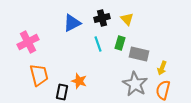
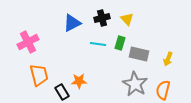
cyan line: rotated 63 degrees counterclockwise
yellow arrow: moved 6 px right, 9 px up
orange star: rotated 21 degrees counterclockwise
black rectangle: rotated 42 degrees counterclockwise
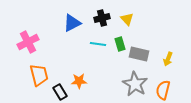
green rectangle: moved 1 px down; rotated 32 degrees counterclockwise
black rectangle: moved 2 px left
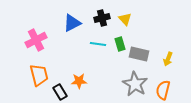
yellow triangle: moved 2 px left
pink cross: moved 8 px right, 2 px up
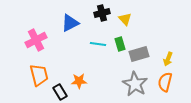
black cross: moved 5 px up
blue triangle: moved 2 px left
gray rectangle: rotated 30 degrees counterclockwise
orange semicircle: moved 2 px right, 8 px up
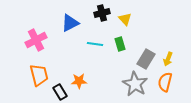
cyan line: moved 3 px left
gray rectangle: moved 7 px right, 5 px down; rotated 42 degrees counterclockwise
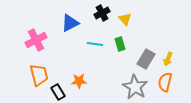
black cross: rotated 14 degrees counterclockwise
gray star: moved 3 px down
black rectangle: moved 2 px left
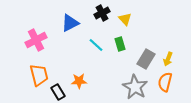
cyan line: moved 1 px right, 1 px down; rotated 35 degrees clockwise
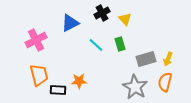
gray rectangle: rotated 42 degrees clockwise
black rectangle: moved 2 px up; rotated 56 degrees counterclockwise
